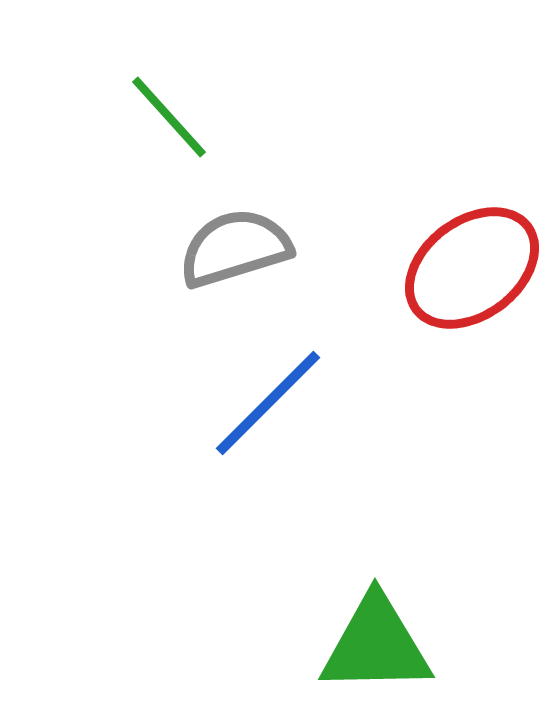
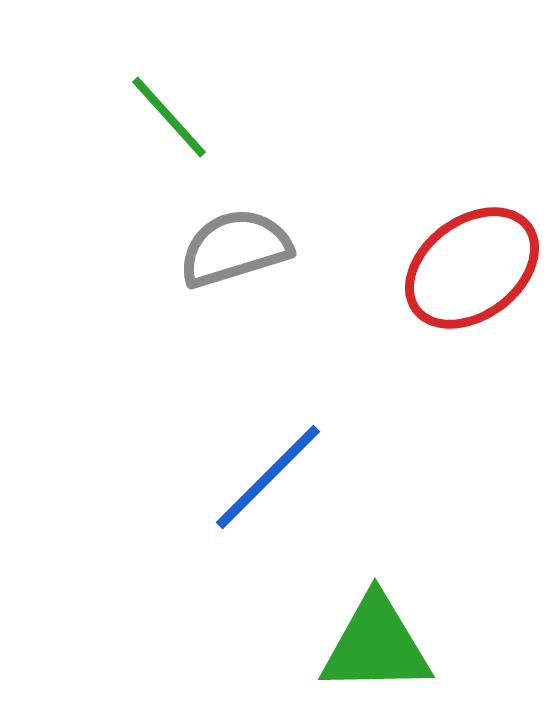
blue line: moved 74 px down
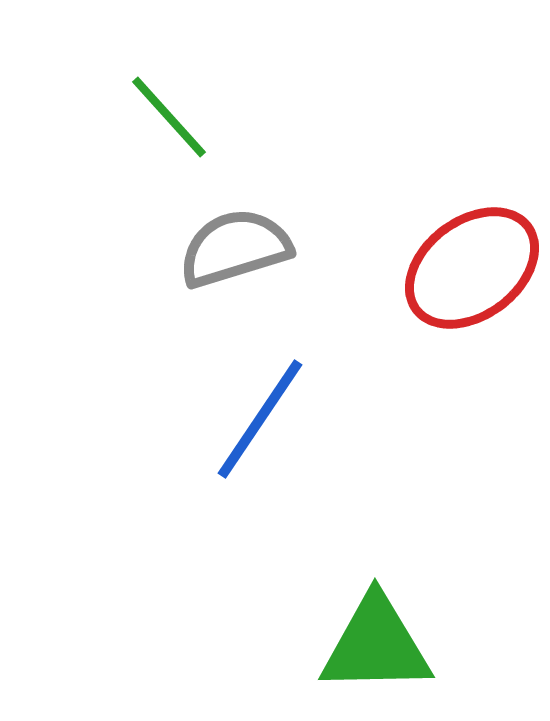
blue line: moved 8 px left, 58 px up; rotated 11 degrees counterclockwise
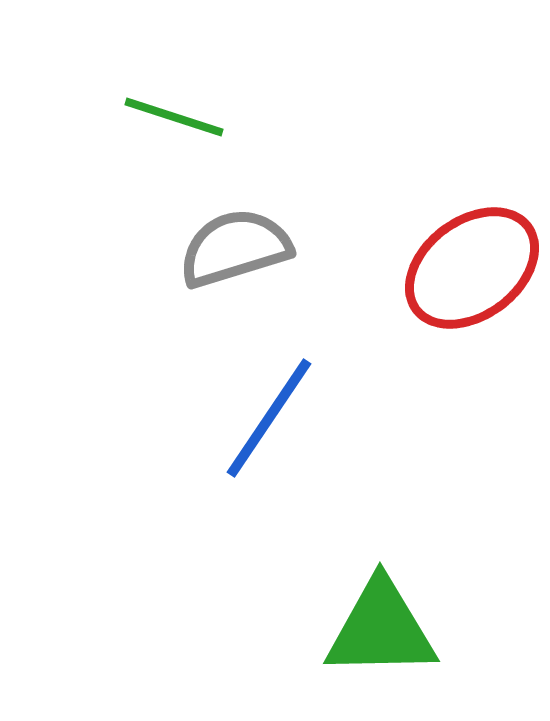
green line: moved 5 px right; rotated 30 degrees counterclockwise
blue line: moved 9 px right, 1 px up
green triangle: moved 5 px right, 16 px up
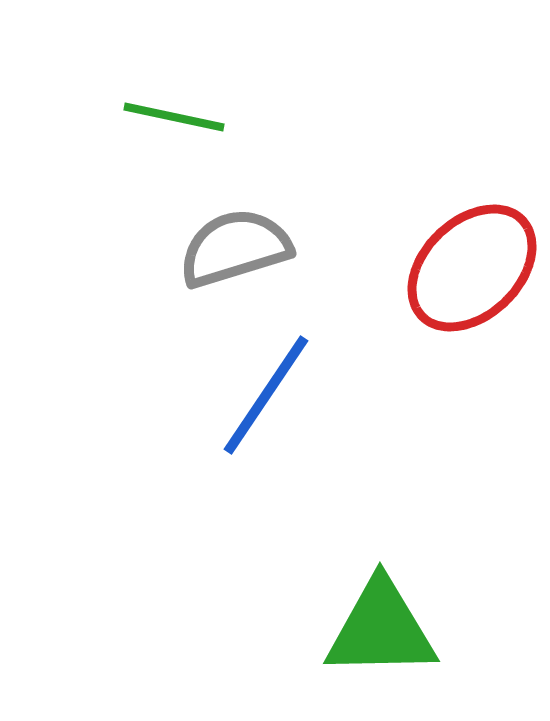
green line: rotated 6 degrees counterclockwise
red ellipse: rotated 7 degrees counterclockwise
blue line: moved 3 px left, 23 px up
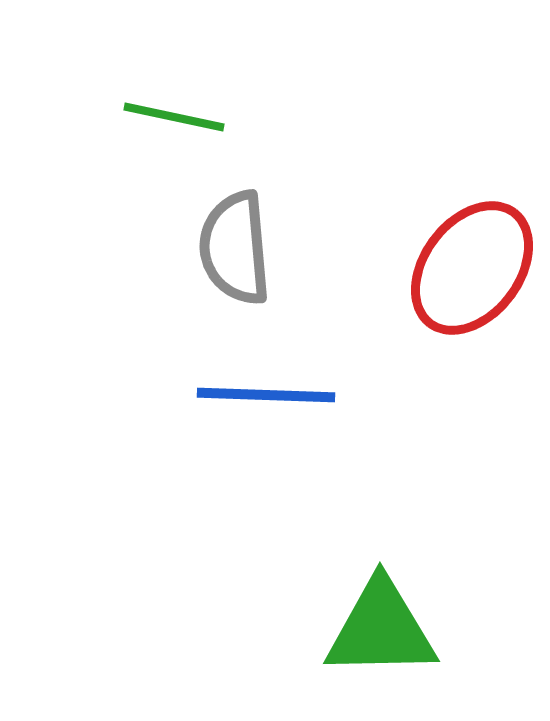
gray semicircle: rotated 78 degrees counterclockwise
red ellipse: rotated 9 degrees counterclockwise
blue line: rotated 58 degrees clockwise
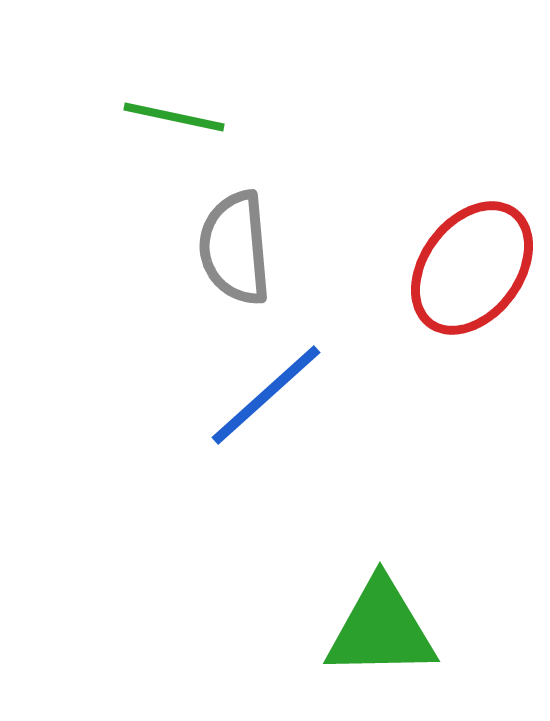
blue line: rotated 44 degrees counterclockwise
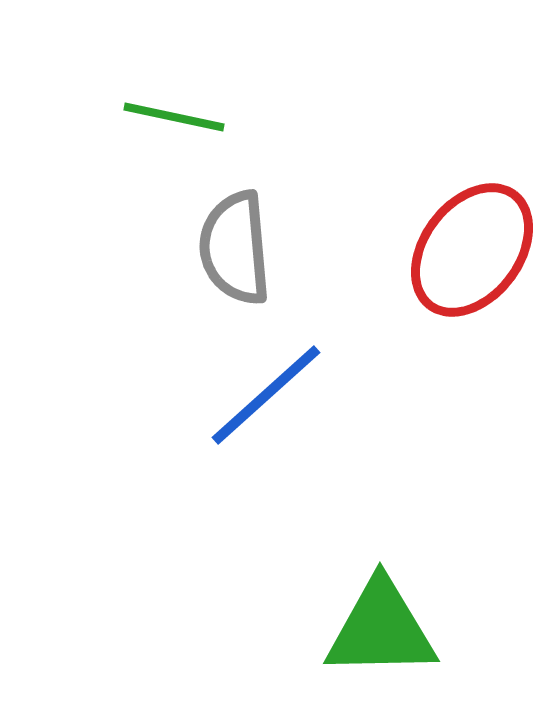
red ellipse: moved 18 px up
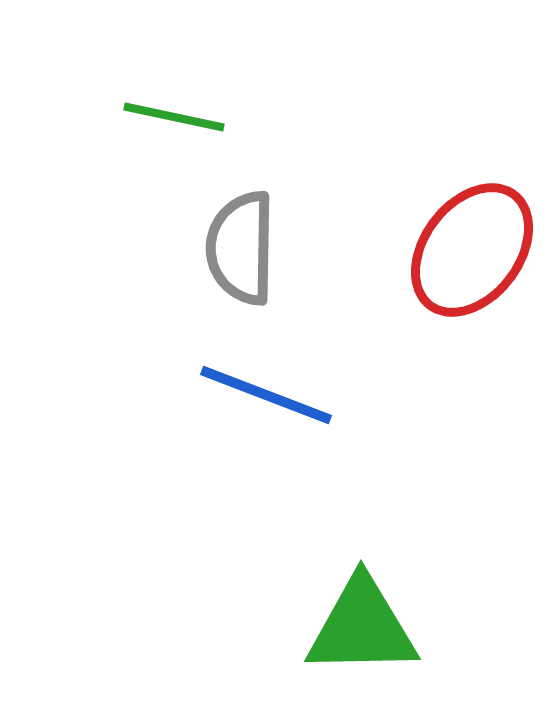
gray semicircle: moved 6 px right; rotated 6 degrees clockwise
blue line: rotated 63 degrees clockwise
green triangle: moved 19 px left, 2 px up
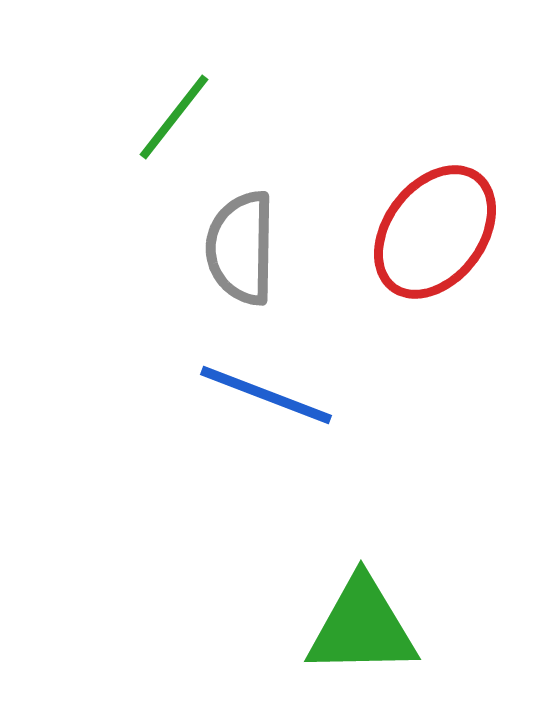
green line: rotated 64 degrees counterclockwise
red ellipse: moved 37 px left, 18 px up
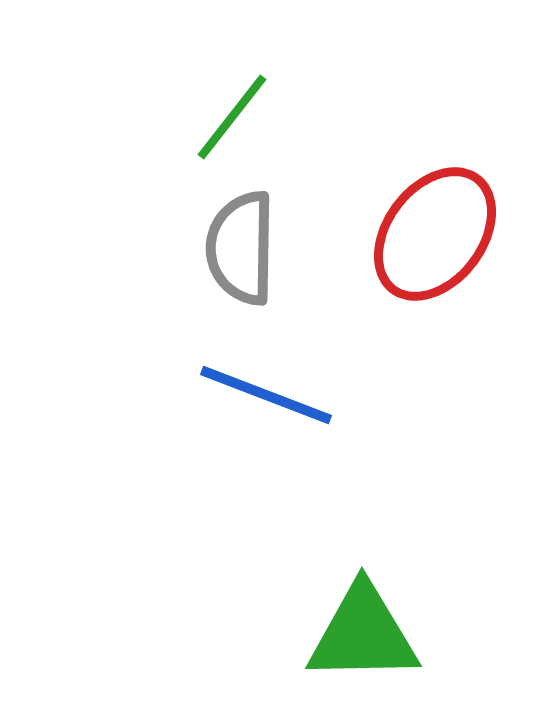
green line: moved 58 px right
red ellipse: moved 2 px down
green triangle: moved 1 px right, 7 px down
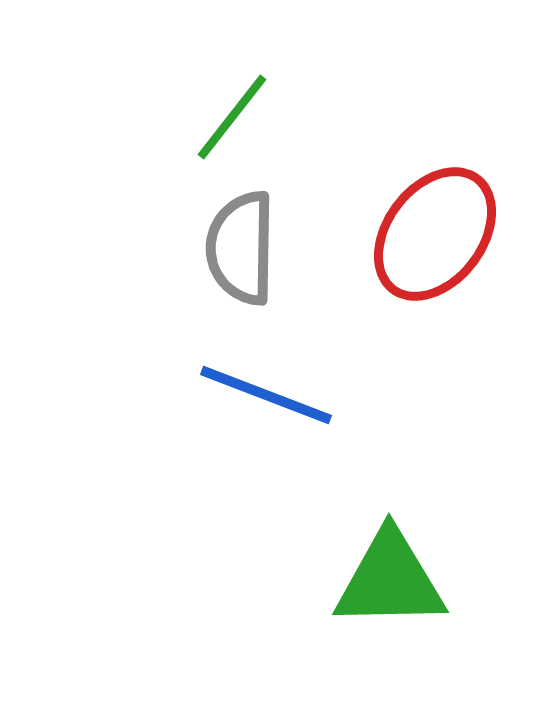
green triangle: moved 27 px right, 54 px up
